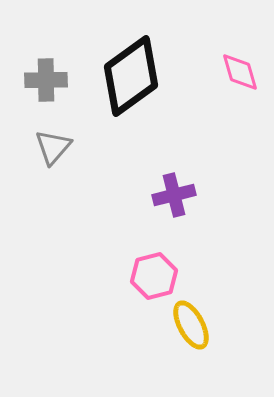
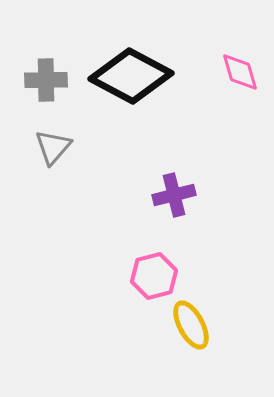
black diamond: rotated 64 degrees clockwise
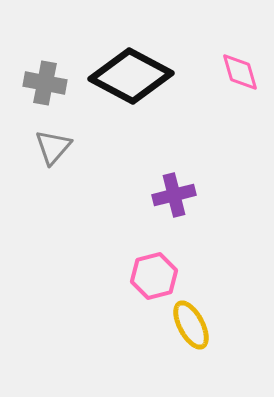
gray cross: moved 1 px left, 3 px down; rotated 12 degrees clockwise
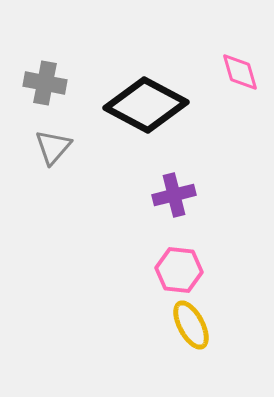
black diamond: moved 15 px right, 29 px down
pink hexagon: moved 25 px right, 6 px up; rotated 21 degrees clockwise
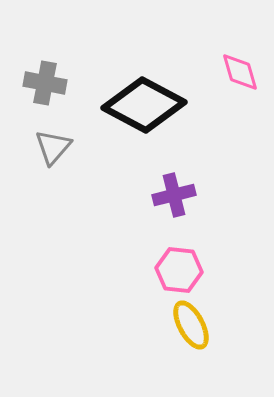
black diamond: moved 2 px left
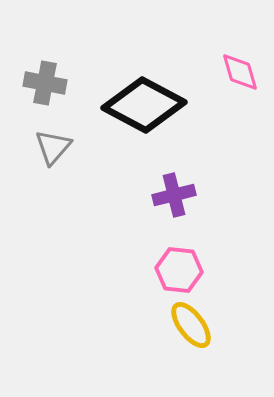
yellow ellipse: rotated 9 degrees counterclockwise
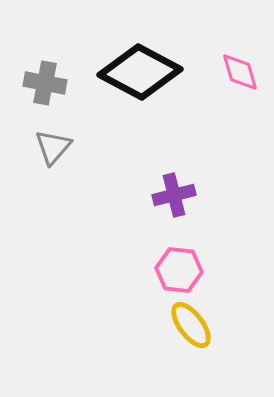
black diamond: moved 4 px left, 33 px up
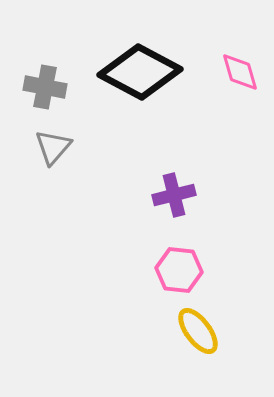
gray cross: moved 4 px down
yellow ellipse: moved 7 px right, 6 px down
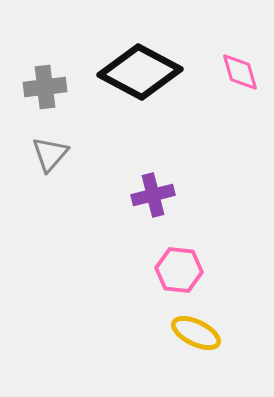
gray cross: rotated 18 degrees counterclockwise
gray triangle: moved 3 px left, 7 px down
purple cross: moved 21 px left
yellow ellipse: moved 2 px left, 2 px down; rotated 27 degrees counterclockwise
